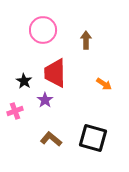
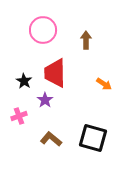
pink cross: moved 4 px right, 5 px down
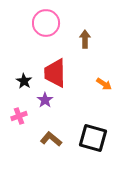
pink circle: moved 3 px right, 7 px up
brown arrow: moved 1 px left, 1 px up
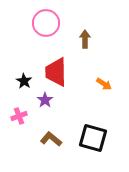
red trapezoid: moved 1 px right, 1 px up
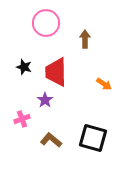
black star: moved 14 px up; rotated 14 degrees counterclockwise
pink cross: moved 3 px right, 3 px down
brown L-shape: moved 1 px down
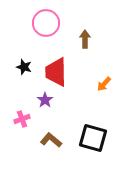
orange arrow: rotated 98 degrees clockwise
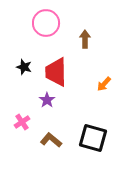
purple star: moved 2 px right
pink cross: moved 3 px down; rotated 14 degrees counterclockwise
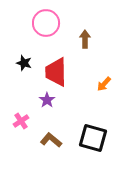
black star: moved 4 px up
pink cross: moved 1 px left, 1 px up
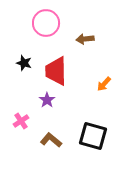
brown arrow: rotated 96 degrees counterclockwise
red trapezoid: moved 1 px up
black square: moved 2 px up
